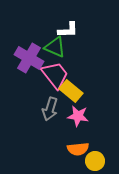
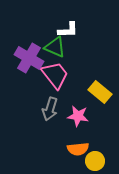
yellow rectangle: moved 29 px right, 1 px down
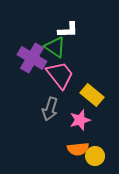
green triangle: rotated 10 degrees clockwise
purple cross: moved 3 px right
pink trapezoid: moved 5 px right
yellow rectangle: moved 8 px left, 3 px down
pink star: moved 2 px right, 4 px down; rotated 25 degrees counterclockwise
yellow circle: moved 5 px up
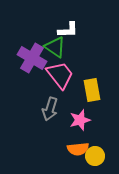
yellow rectangle: moved 5 px up; rotated 40 degrees clockwise
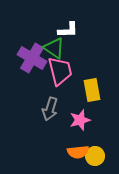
green triangle: moved 1 px left, 1 px down
pink trapezoid: moved 4 px up; rotated 24 degrees clockwise
orange semicircle: moved 3 px down
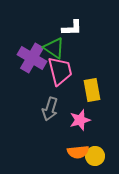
white L-shape: moved 4 px right, 2 px up
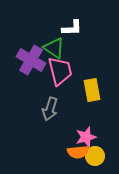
purple cross: moved 1 px left, 2 px down
pink star: moved 6 px right, 17 px down
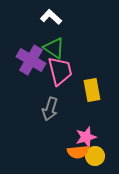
white L-shape: moved 21 px left, 11 px up; rotated 135 degrees counterclockwise
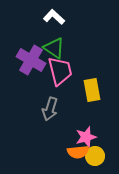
white L-shape: moved 3 px right
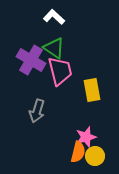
gray arrow: moved 13 px left, 2 px down
orange semicircle: rotated 70 degrees counterclockwise
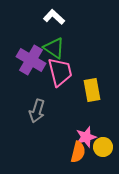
pink trapezoid: moved 1 px down
yellow circle: moved 8 px right, 9 px up
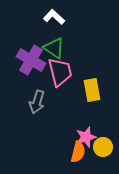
gray arrow: moved 9 px up
